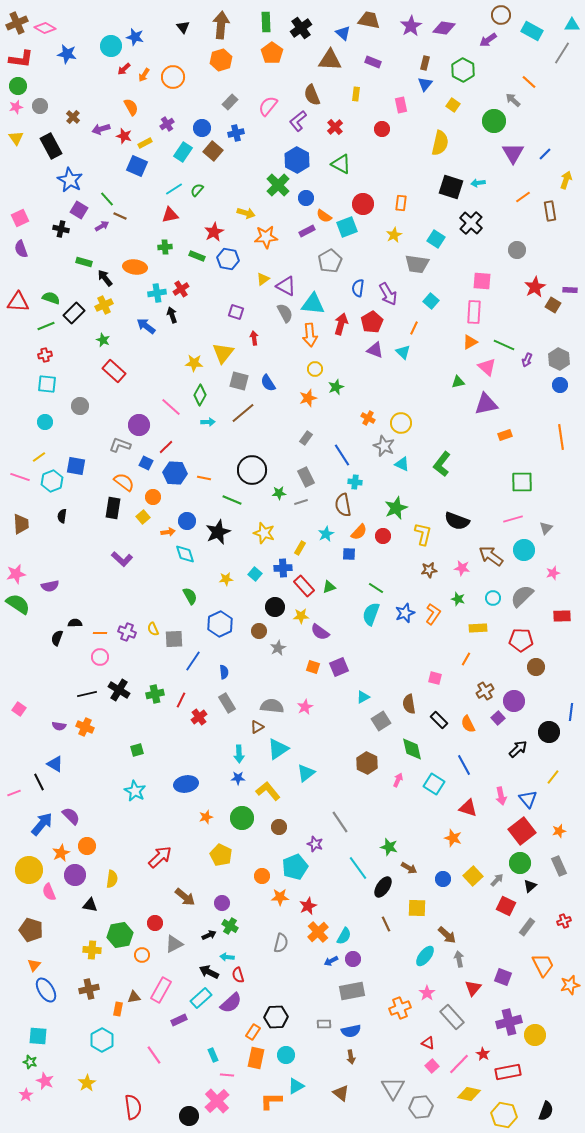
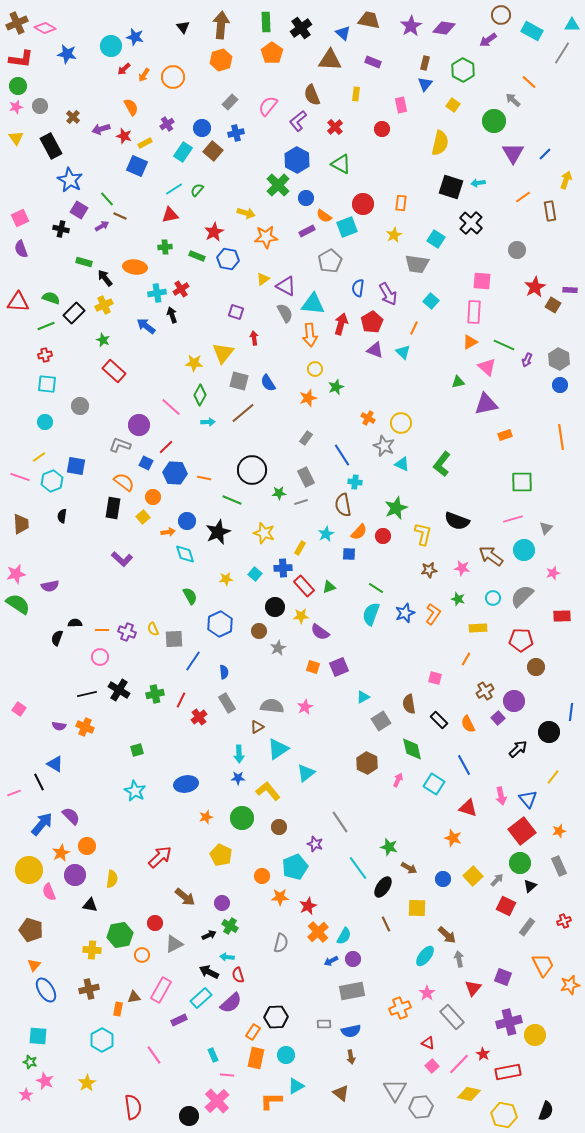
orange line at (100, 633): moved 2 px right, 3 px up
gray triangle at (393, 1088): moved 2 px right, 2 px down
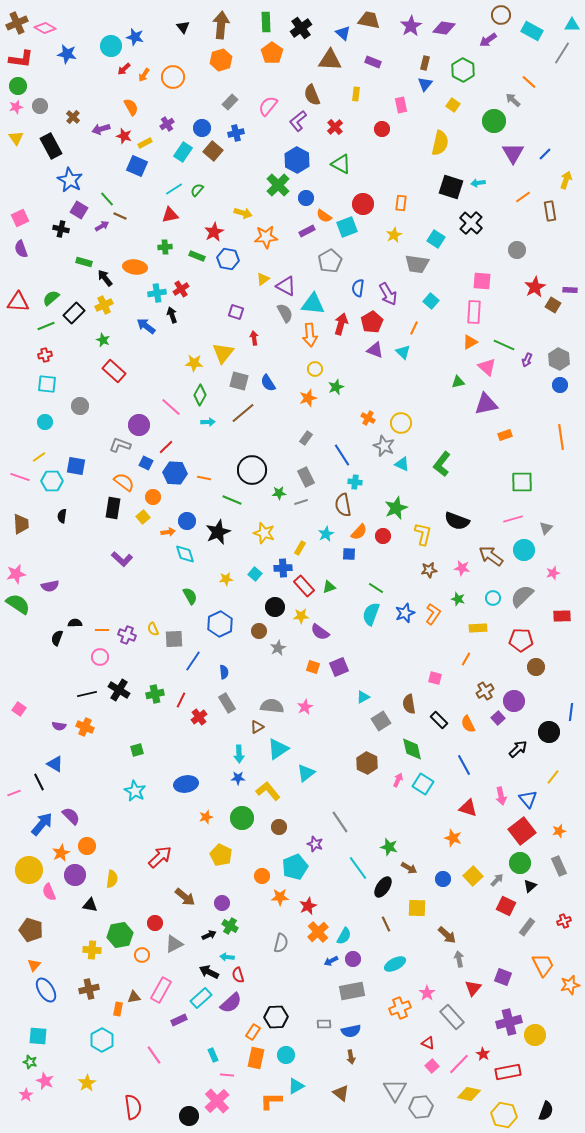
yellow arrow at (246, 213): moved 3 px left
green semicircle at (51, 298): rotated 60 degrees counterclockwise
cyan hexagon at (52, 481): rotated 20 degrees clockwise
purple cross at (127, 632): moved 3 px down
cyan square at (434, 784): moved 11 px left
cyan ellipse at (425, 956): moved 30 px left, 8 px down; rotated 25 degrees clockwise
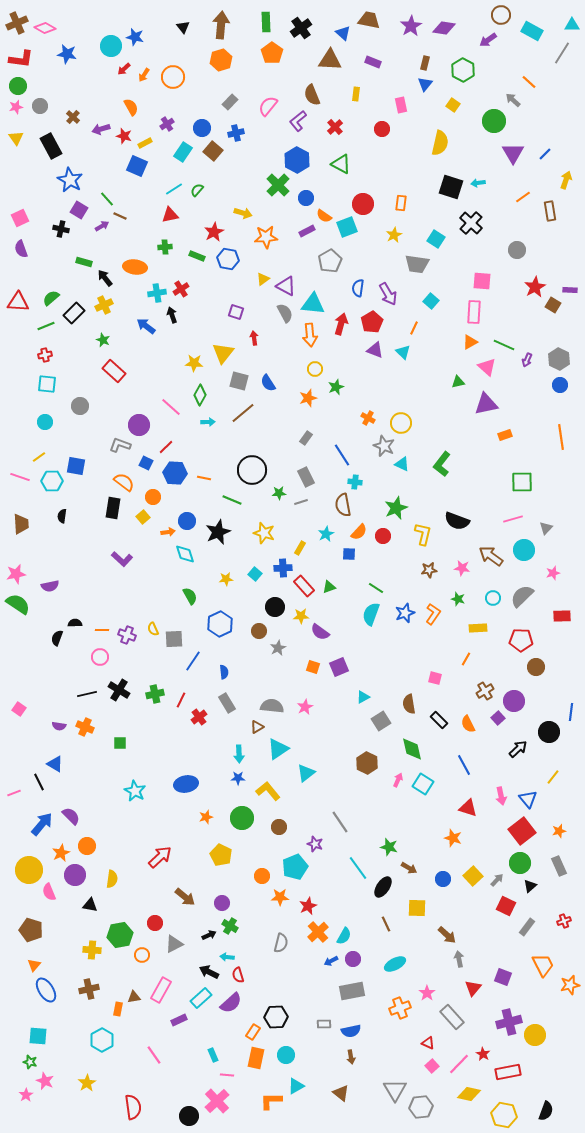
green square at (137, 750): moved 17 px left, 7 px up; rotated 16 degrees clockwise
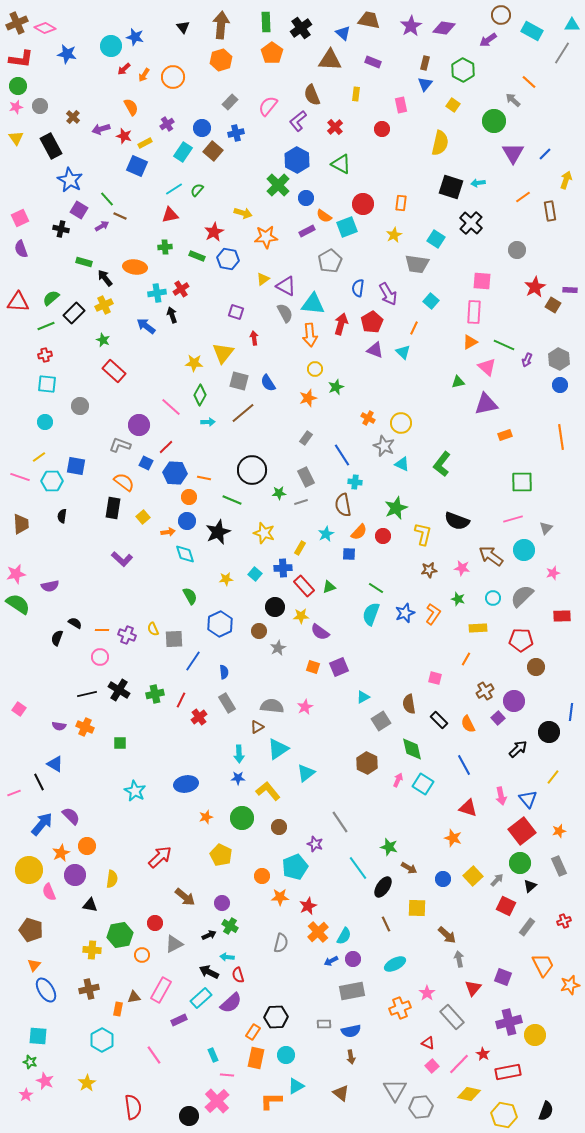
orange circle at (153, 497): moved 36 px right
black semicircle at (75, 623): rotated 32 degrees clockwise
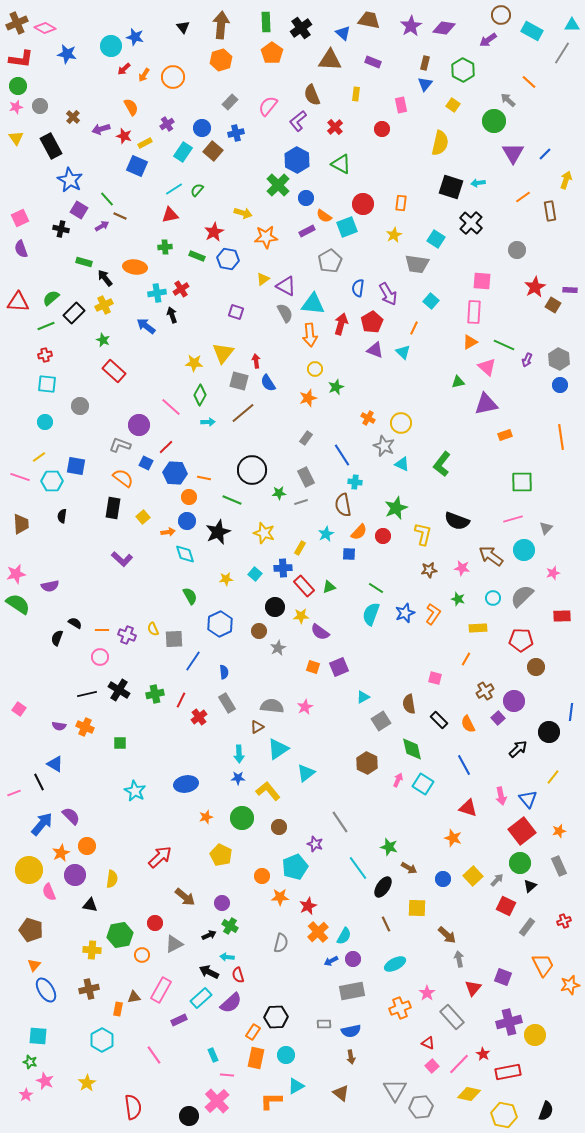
gray arrow at (513, 100): moved 5 px left
red arrow at (254, 338): moved 2 px right, 23 px down
orange semicircle at (124, 482): moved 1 px left, 4 px up
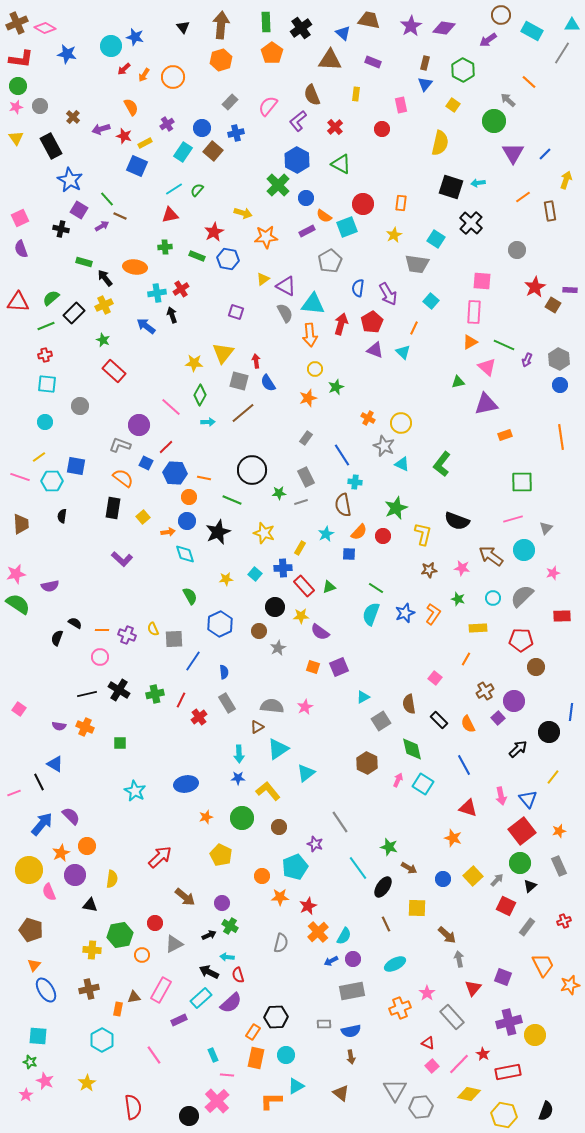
pink square at (435, 678): rotated 24 degrees clockwise
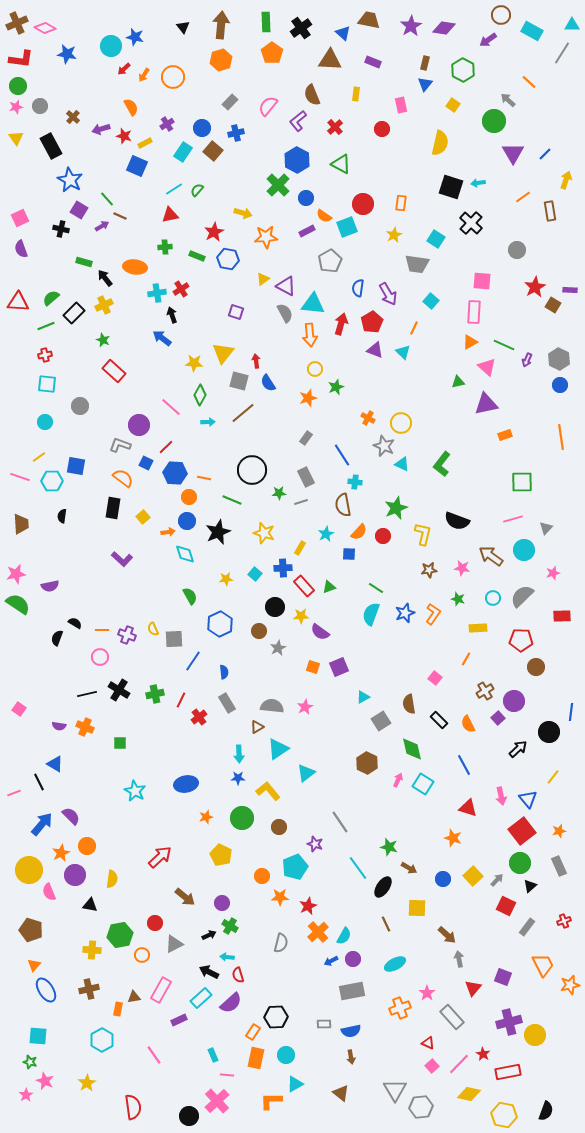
blue arrow at (146, 326): moved 16 px right, 12 px down
cyan triangle at (296, 1086): moved 1 px left, 2 px up
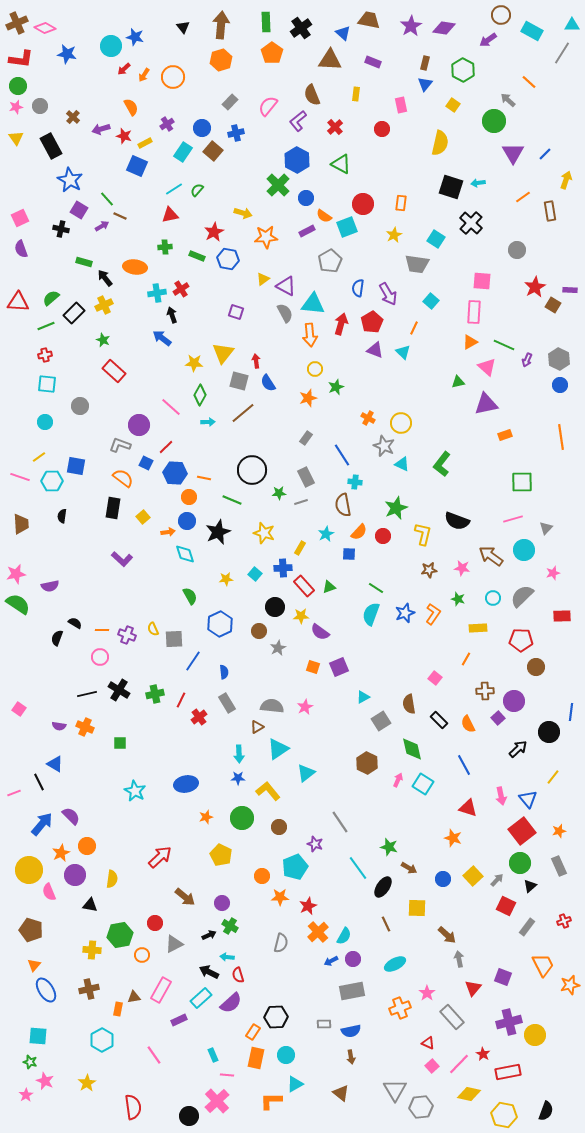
brown cross at (485, 691): rotated 30 degrees clockwise
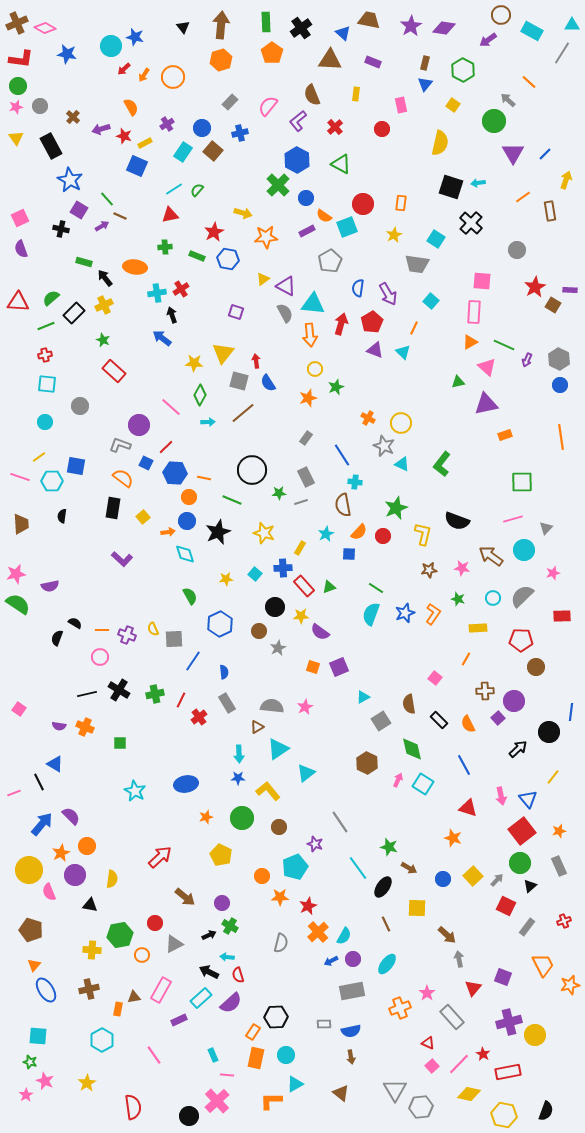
blue cross at (236, 133): moved 4 px right
cyan ellipse at (395, 964): moved 8 px left; rotated 25 degrees counterclockwise
